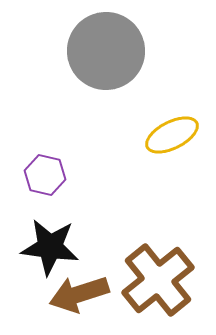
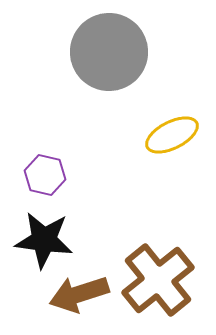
gray circle: moved 3 px right, 1 px down
black star: moved 6 px left, 7 px up
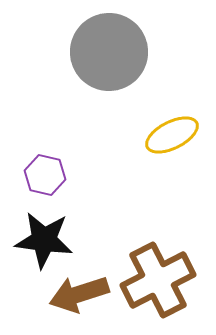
brown cross: rotated 12 degrees clockwise
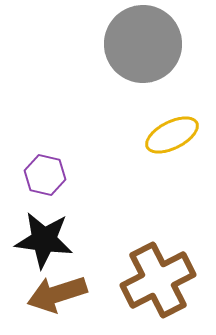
gray circle: moved 34 px right, 8 px up
brown arrow: moved 22 px left
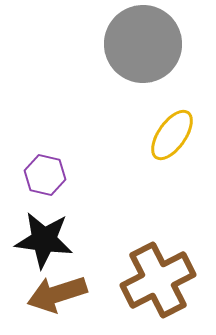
yellow ellipse: rotated 28 degrees counterclockwise
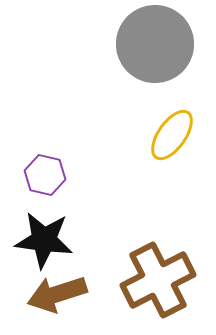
gray circle: moved 12 px right
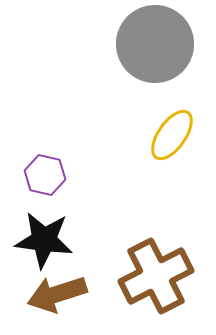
brown cross: moved 2 px left, 4 px up
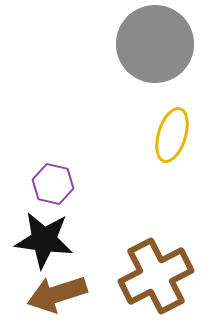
yellow ellipse: rotated 18 degrees counterclockwise
purple hexagon: moved 8 px right, 9 px down
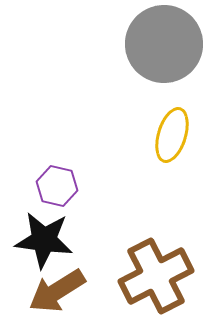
gray circle: moved 9 px right
purple hexagon: moved 4 px right, 2 px down
brown arrow: moved 3 px up; rotated 14 degrees counterclockwise
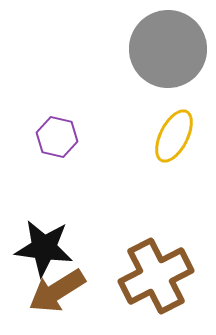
gray circle: moved 4 px right, 5 px down
yellow ellipse: moved 2 px right, 1 px down; rotated 10 degrees clockwise
purple hexagon: moved 49 px up
black star: moved 8 px down
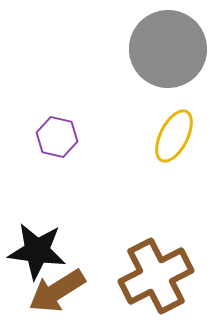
black star: moved 7 px left, 3 px down
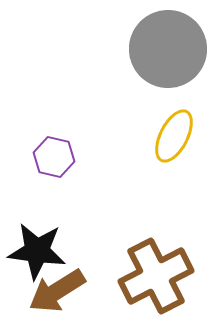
purple hexagon: moved 3 px left, 20 px down
